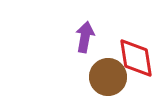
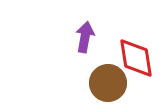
brown circle: moved 6 px down
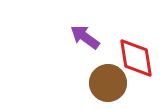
purple arrow: rotated 64 degrees counterclockwise
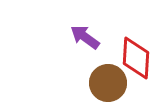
red diamond: rotated 12 degrees clockwise
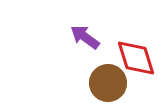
red diamond: rotated 21 degrees counterclockwise
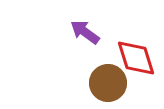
purple arrow: moved 5 px up
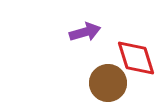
purple arrow: rotated 128 degrees clockwise
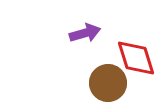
purple arrow: moved 1 px down
